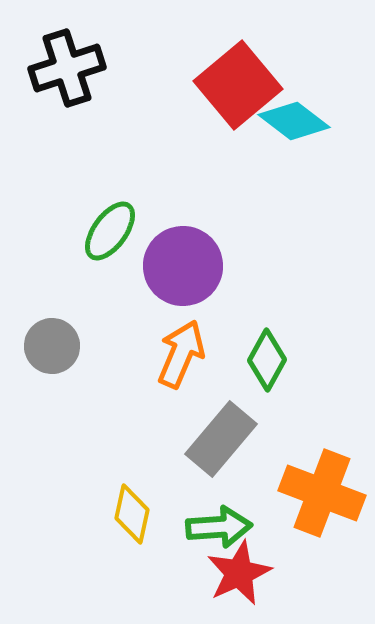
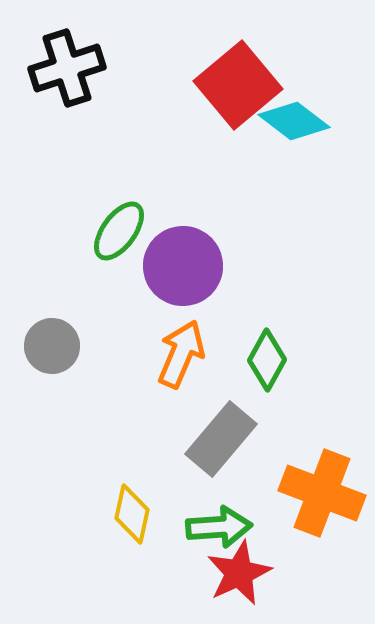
green ellipse: moved 9 px right
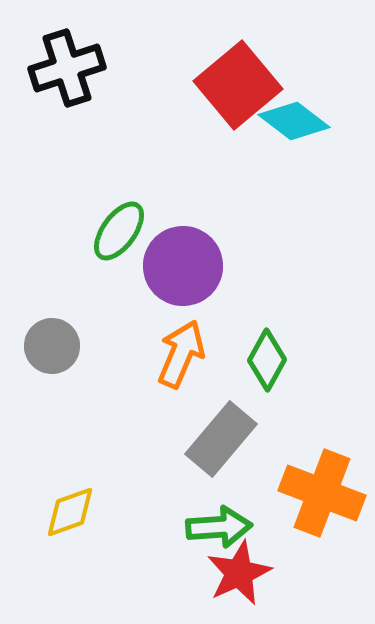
yellow diamond: moved 62 px left, 2 px up; rotated 58 degrees clockwise
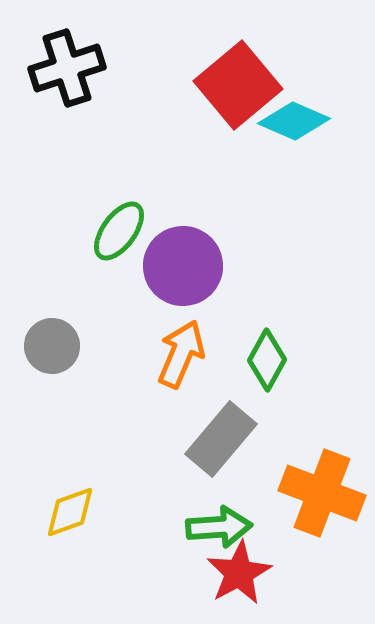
cyan diamond: rotated 14 degrees counterclockwise
red star: rotated 4 degrees counterclockwise
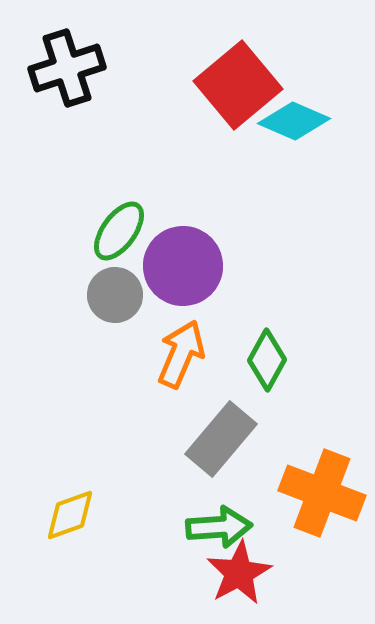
gray circle: moved 63 px right, 51 px up
yellow diamond: moved 3 px down
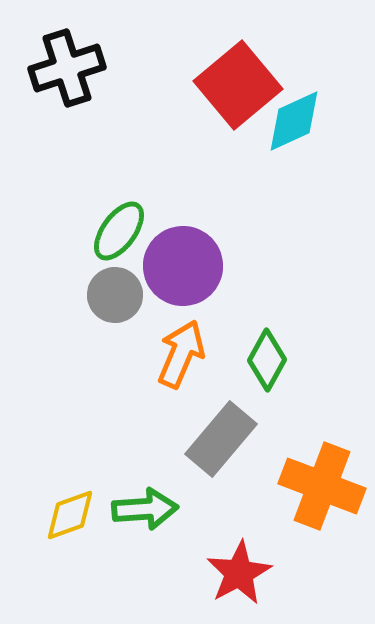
cyan diamond: rotated 48 degrees counterclockwise
orange cross: moved 7 px up
green arrow: moved 74 px left, 18 px up
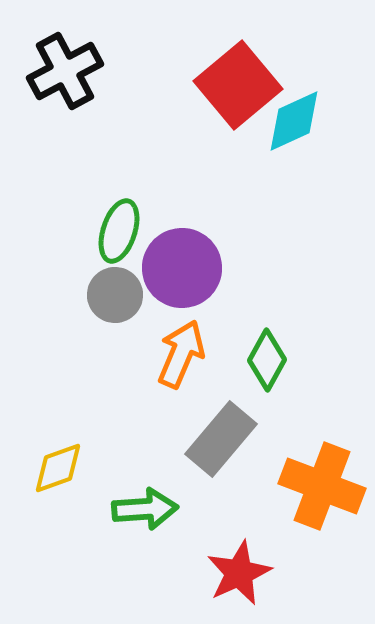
black cross: moved 2 px left, 3 px down; rotated 10 degrees counterclockwise
green ellipse: rotated 18 degrees counterclockwise
purple circle: moved 1 px left, 2 px down
yellow diamond: moved 12 px left, 47 px up
red star: rotated 4 degrees clockwise
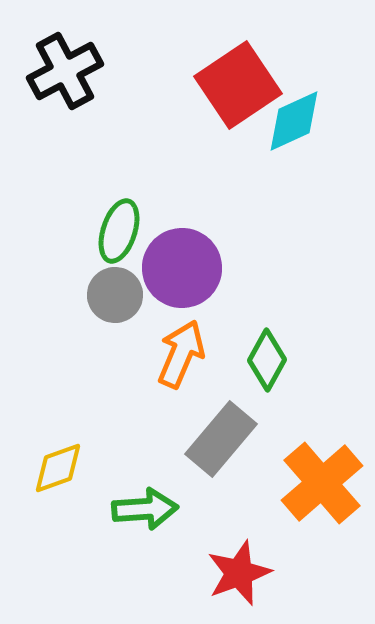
red square: rotated 6 degrees clockwise
orange cross: moved 3 px up; rotated 28 degrees clockwise
red star: rotated 4 degrees clockwise
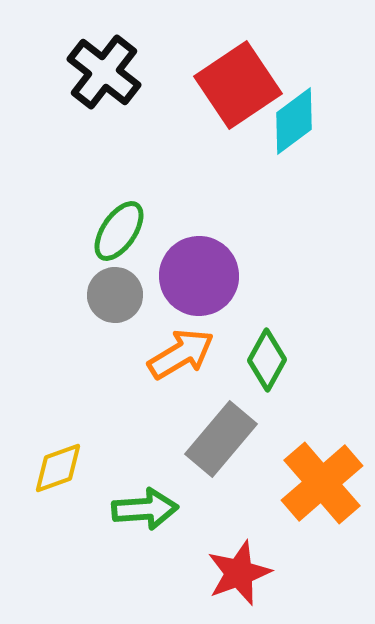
black cross: moved 39 px right, 1 px down; rotated 24 degrees counterclockwise
cyan diamond: rotated 12 degrees counterclockwise
green ellipse: rotated 16 degrees clockwise
purple circle: moved 17 px right, 8 px down
orange arrow: rotated 36 degrees clockwise
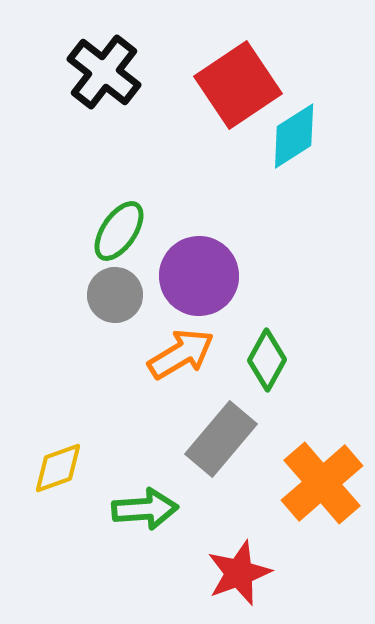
cyan diamond: moved 15 px down; rotated 4 degrees clockwise
